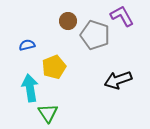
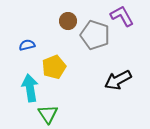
black arrow: rotated 8 degrees counterclockwise
green triangle: moved 1 px down
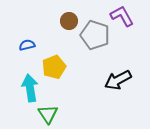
brown circle: moved 1 px right
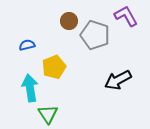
purple L-shape: moved 4 px right
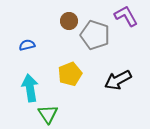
yellow pentagon: moved 16 px right, 7 px down
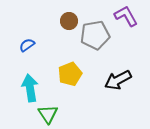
gray pentagon: rotated 28 degrees counterclockwise
blue semicircle: rotated 21 degrees counterclockwise
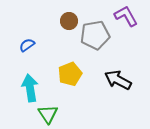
black arrow: rotated 56 degrees clockwise
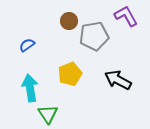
gray pentagon: moved 1 px left, 1 px down
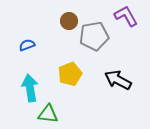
blue semicircle: rotated 14 degrees clockwise
green triangle: rotated 50 degrees counterclockwise
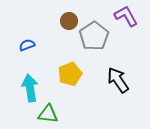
gray pentagon: rotated 24 degrees counterclockwise
black arrow: rotated 28 degrees clockwise
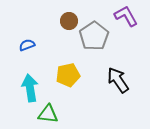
yellow pentagon: moved 2 px left, 1 px down; rotated 10 degrees clockwise
